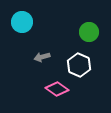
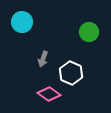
gray arrow: moved 1 px right, 2 px down; rotated 56 degrees counterclockwise
white hexagon: moved 8 px left, 8 px down
pink diamond: moved 8 px left, 5 px down
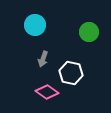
cyan circle: moved 13 px right, 3 px down
white hexagon: rotated 10 degrees counterclockwise
pink diamond: moved 2 px left, 2 px up
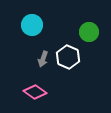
cyan circle: moved 3 px left
white hexagon: moved 3 px left, 16 px up; rotated 10 degrees clockwise
pink diamond: moved 12 px left
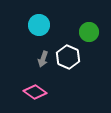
cyan circle: moved 7 px right
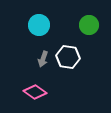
green circle: moved 7 px up
white hexagon: rotated 15 degrees counterclockwise
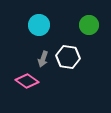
pink diamond: moved 8 px left, 11 px up
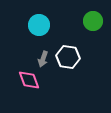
green circle: moved 4 px right, 4 px up
pink diamond: moved 2 px right, 1 px up; rotated 35 degrees clockwise
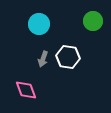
cyan circle: moved 1 px up
pink diamond: moved 3 px left, 10 px down
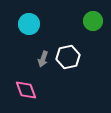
cyan circle: moved 10 px left
white hexagon: rotated 20 degrees counterclockwise
